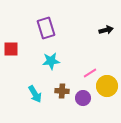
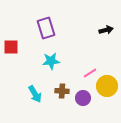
red square: moved 2 px up
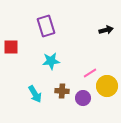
purple rectangle: moved 2 px up
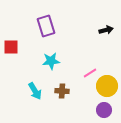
cyan arrow: moved 3 px up
purple circle: moved 21 px right, 12 px down
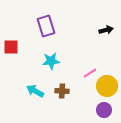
cyan arrow: rotated 150 degrees clockwise
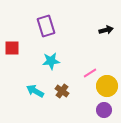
red square: moved 1 px right, 1 px down
brown cross: rotated 32 degrees clockwise
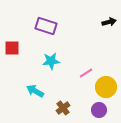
purple rectangle: rotated 55 degrees counterclockwise
black arrow: moved 3 px right, 8 px up
pink line: moved 4 px left
yellow circle: moved 1 px left, 1 px down
brown cross: moved 1 px right, 17 px down; rotated 16 degrees clockwise
purple circle: moved 5 px left
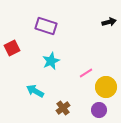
red square: rotated 28 degrees counterclockwise
cyan star: rotated 18 degrees counterclockwise
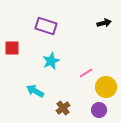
black arrow: moved 5 px left, 1 px down
red square: rotated 28 degrees clockwise
